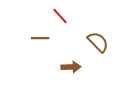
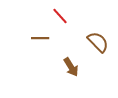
brown arrow: rotated 60 degrees clockwise
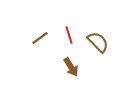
red line: moved 9 px right, 19 px down; rotated 24 degrees clockwise
brown line: rotated 36 degrees counterclockwise
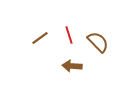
brown arrow: moved 1 px right, 1 px up; rotated 126 degrees clockwise
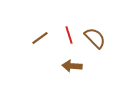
brown semicircle: moved 3 px left, 4 px up
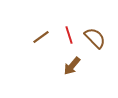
brown line: moved 1 px right, 1 px up
brown arrow: rotated 54 degrees counterclockwise
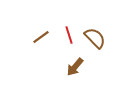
brown arrow: moved 3 px right, 1 px down
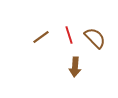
brown arrow: rotated 36 degrees counterclockwise
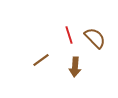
brown line: moved 23 px down
